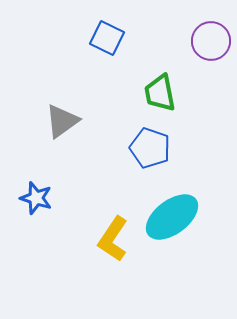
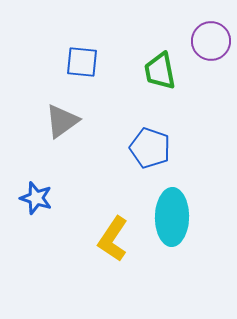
blue square: moved 25 px left, 24 px down; rotated 20 degrees counterclockwise
green trapezoid: moved 22 px up
cyan ellipse: rotated 52 degrees counterclockwise
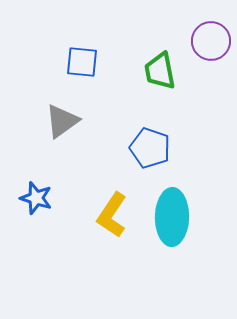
yellow L-shape: moved 1 px left, 24 px up
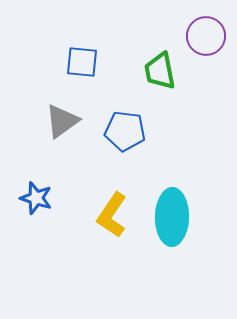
purple circle: moved 5 px left, 5 px up
blue pentagon: moved 25 px left, 17 px up; rotated 12 degrees counterclockwise
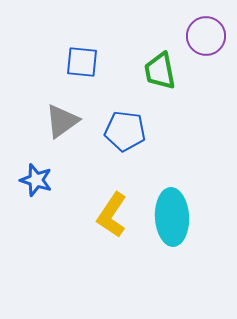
blue star: moved 18 px up
cyan ellipse: rotated 4 degrees counterclockwise
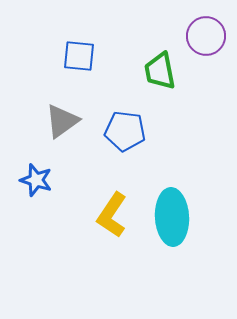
blue square: moved 3 px left, 6 px up
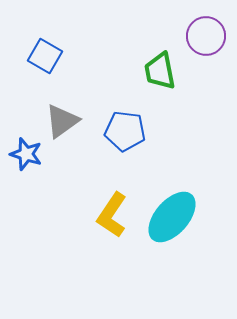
blue square: moved 34 px left; rotated 24 degrees clockwise
blue star: moved 10 px left, 26 px up
cyan ellipse: rotated 44 degrees clockwise
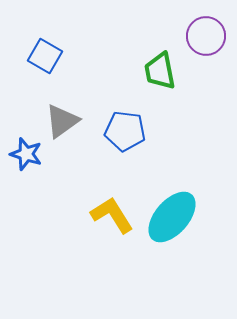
yellow L-shape: rotated 114 degrees clockwise
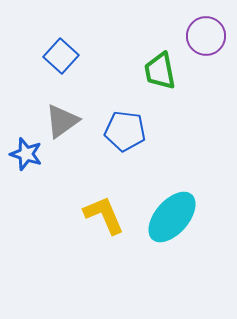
blue square: moved 16 px right; rotated 12 degrees clockwise
yellow L-shape: moved 8 px left; rotated 9 degrees clockwise
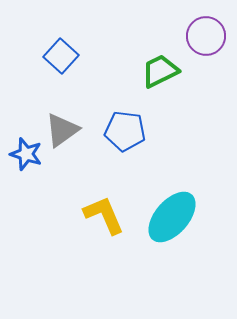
green trapezoid: rotated 75 degrees clockwise
gray triangle: moved 9 px down
